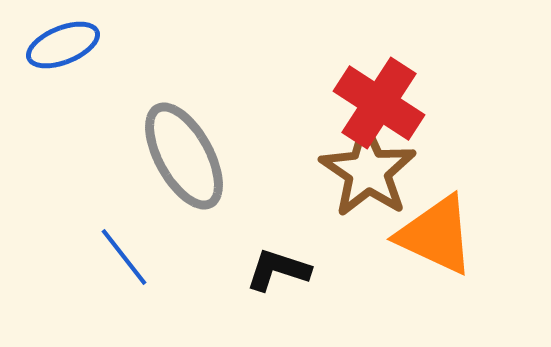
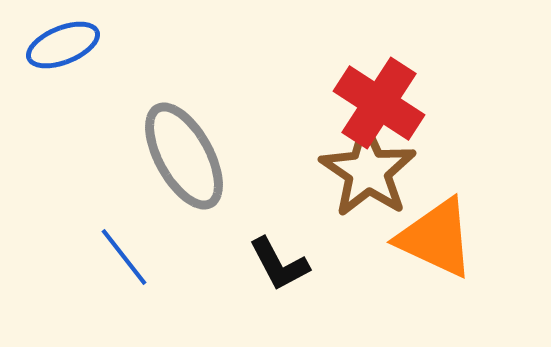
orange triangle: moved 3 px down
black L-shape: moved 1 px right, 6 px up; rotated 136 degrees counterclockwise
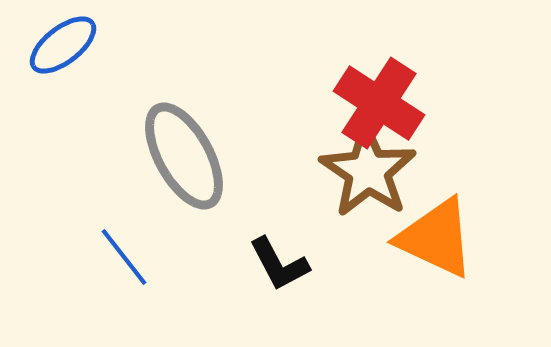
blue ellipse: rotated 16 degrees counterclockwise
